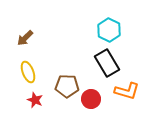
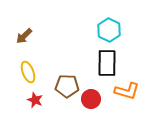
brown arrow: moved 1 px left, 2 px up
black rectangle: rotated 32 degrees clockwise
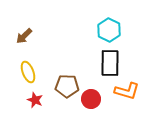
black rectangle: moved 3 px right
